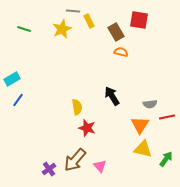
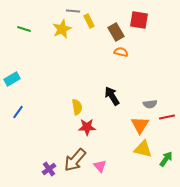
blue line: moved 12 px down
red star: moved 1 px up; rotated 18 degrees counterclockwise
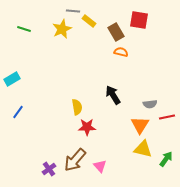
yellow rectangle: rotated 24 degrees counterclockwise
black arrow: moved 1 px right, 1 px up
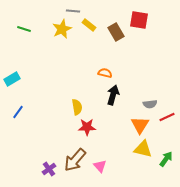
yellow rectangle: moved 4 px down
orange semicircle: moved 16 px left, 21 px down
black arrow: rotated 48 degrees clockwise
red line: rotated 14 degrees counterclockwise
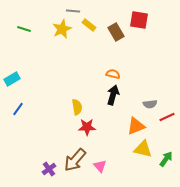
orange semicircle: moved 8 px right, 1 px down
blue line: moved 3 px up
orange triangle: moved 4 px left, 1 px down; rotated 36 degrees clockwise
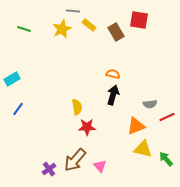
green arrow: rotated 77 degrees counterclockwise
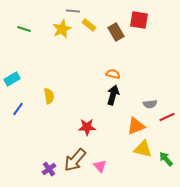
yellow semicircle: moved 28 px left, 11 px up
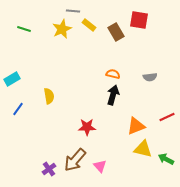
gray semicircle: moved 27 px up
green arrow: rotated 21 degrees counterclockwise
